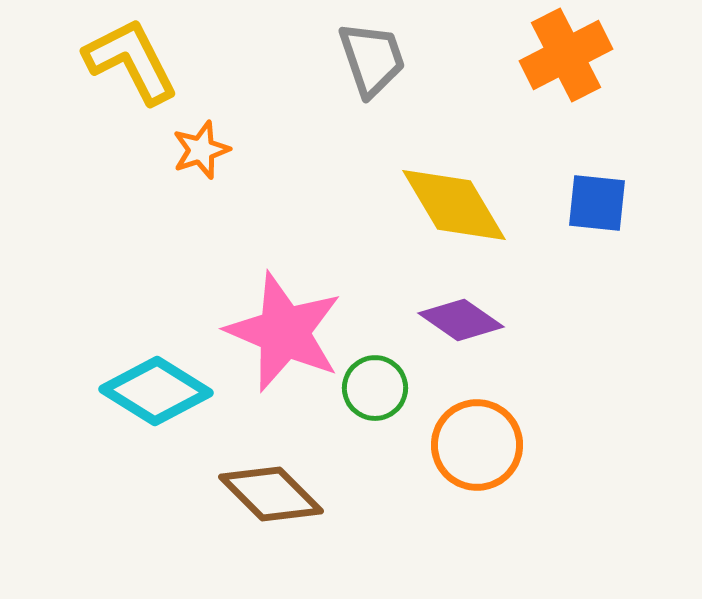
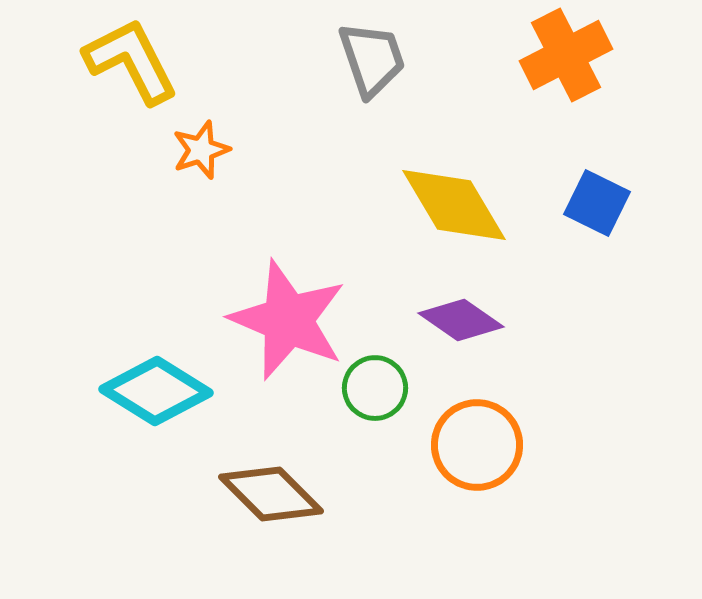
blue square: rotated 20 degrees clockwise
pink star: moved 4 px right, 12 px up
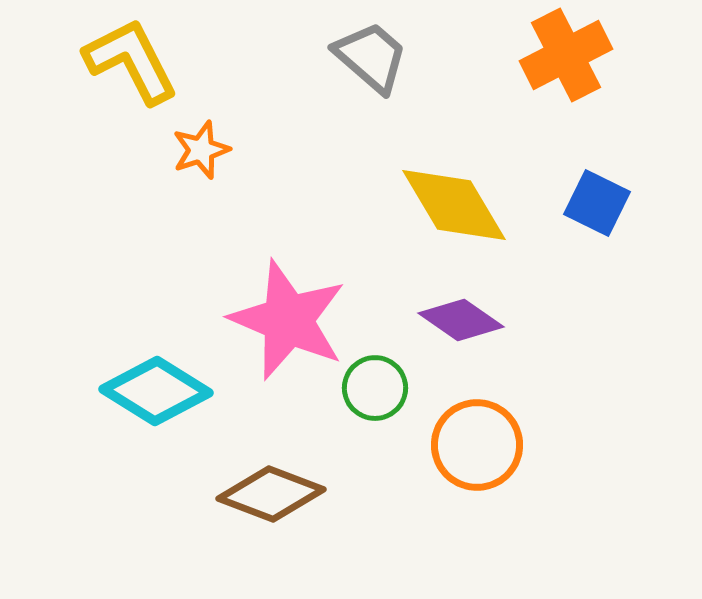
gray trapezoid: moved 1 px left, 2 px up; rotated 30 degrees counterclockwise
brown diamond: rotated 24 degrees counterclockwise
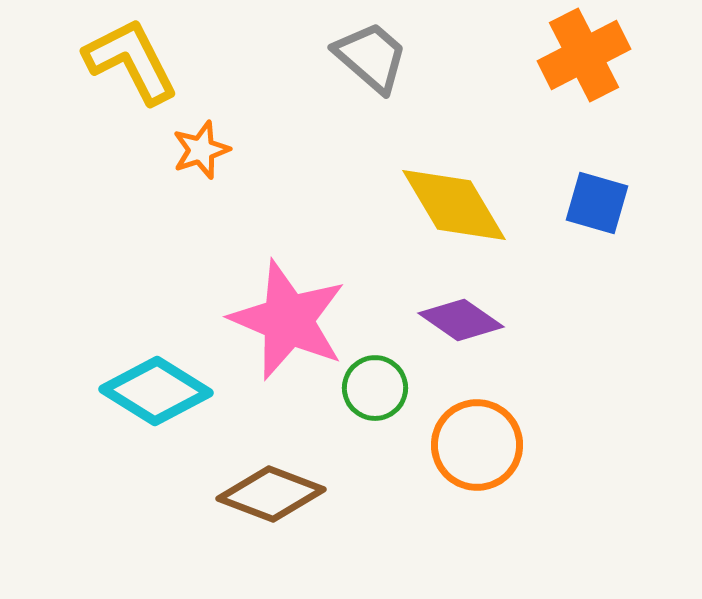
orange cross: moved 18 px right
blue square: rotated 10 degrees counterclockwise
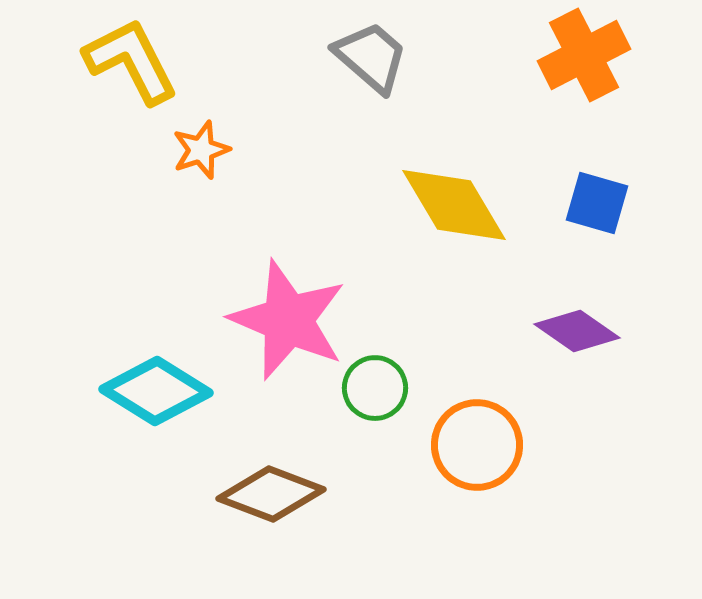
purple diamond: moved 116 px right, 11 px down
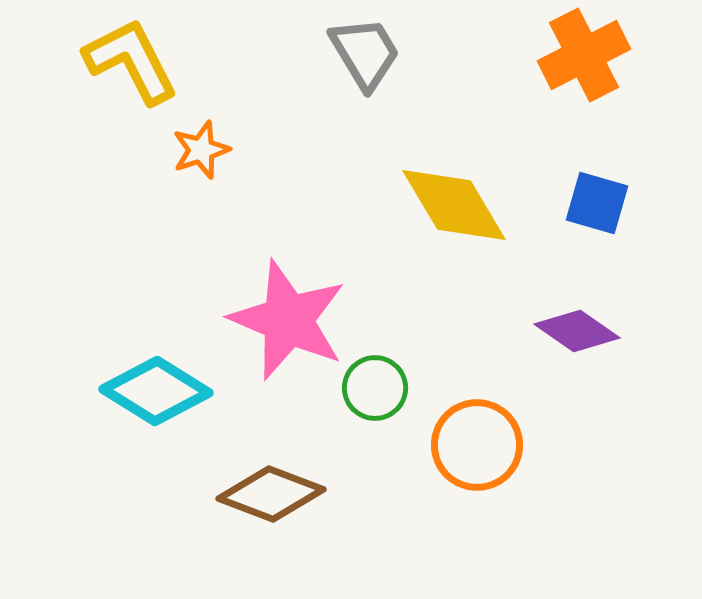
gray trapezoid: moved 6 px left, 4 px up; rotated 18 degrees clockwise
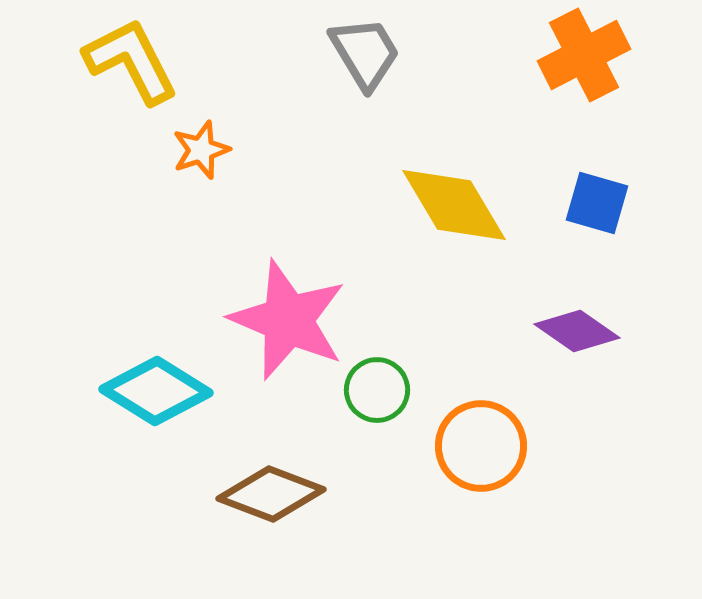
green circle: moved 2 px right, 2 px down
orange circle: moved 4 px right, 1 px down
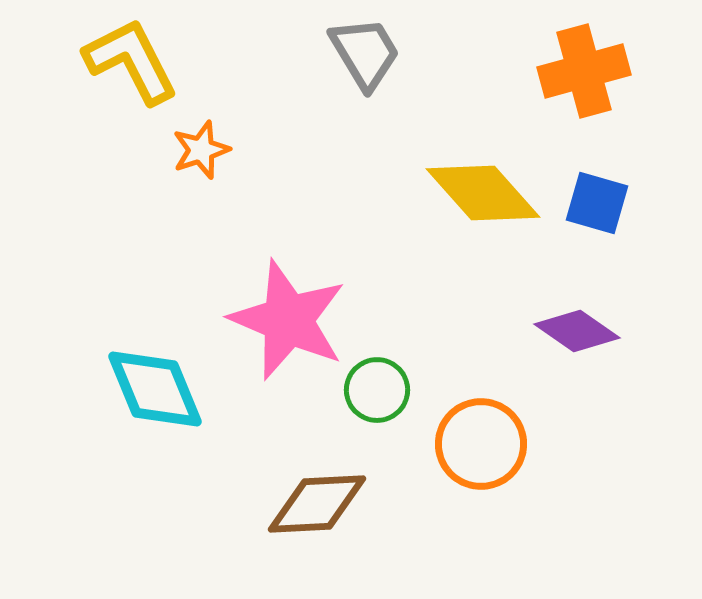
orange cross: moved 16 px down; rotated 12 degrees clockwise
yellow diamond: moved 29 px right, 12 px up; rotated 11 degrees counterclockwise
cyan diamond: moved 1 px left, 2 px up; rotated 36 degrees clockwise
orange circle: moved 2 px up
brown diamond: moved 46 px right, 10 px down; rotated 24 degrees counterclockwise
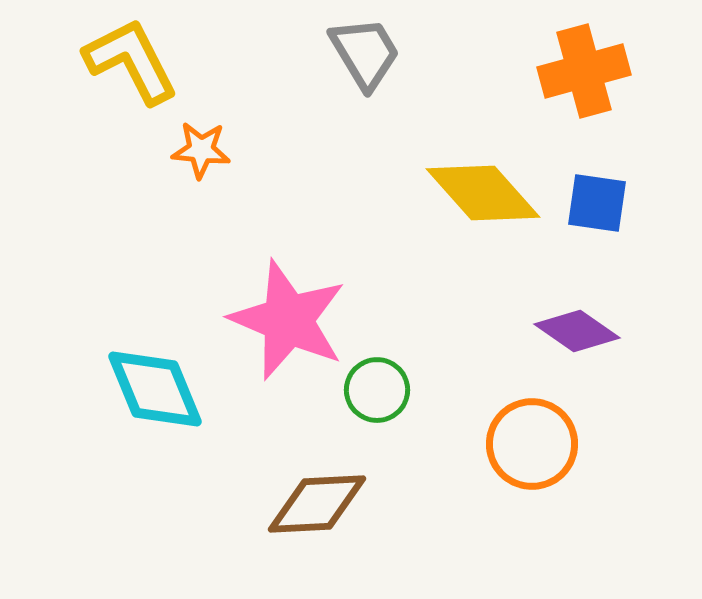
orange star: rotated 24 degrees clockwise
blue square: rotated 8 degrees counterclockwise
orange circle: moved 51 px right
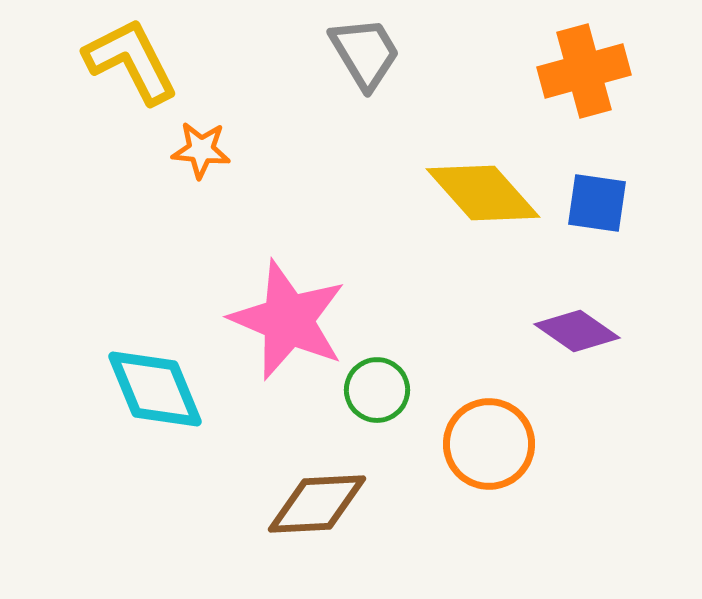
orange circle: moved 43 px left
